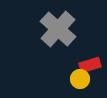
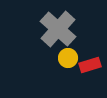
yellow circle: moved 12 px left, 21 px up
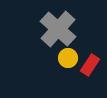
red rectangle: rotated 40 degrees counterclockwise
